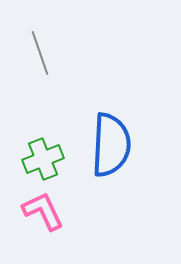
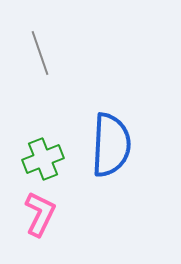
pink L-shape: moved 3 px left, 3 px down; rotated 51 degrees clockwise
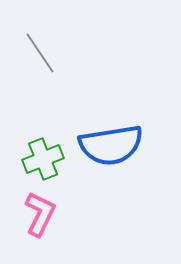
gray line: rotated 15 degrees counterclockwise
blue semicircle: rotated 78 degrees clockwise
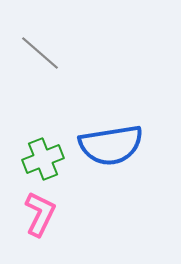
gray line: rotated 15 degrees counterclockwise
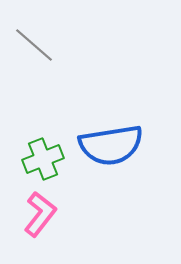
gray line: moved 6 px left, 8 px up
pink L-shape: rotated 12 degrees clockwise
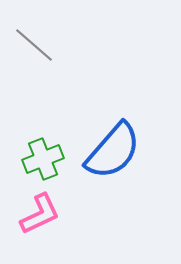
blue semicircle: moved 2 px right, 6 px down; rotated 40 degrees counterclockwise
pink L-shape: rotated 27 degrees clockwise
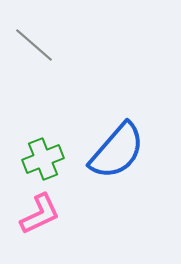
blue semicircle: moved 4 px right
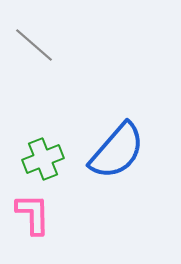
pink L-shape: moved 7 px left; rotated 66 degrees counterclockwise
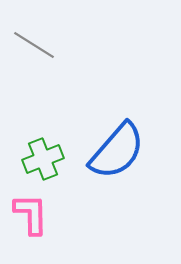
gray line: rotated 9 degrees counterclockwise
pink L-shape: moved 2 px left
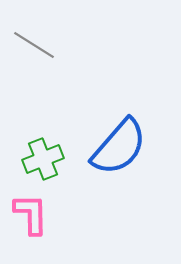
blue semicircle: moved 2 px right, 4 px up
